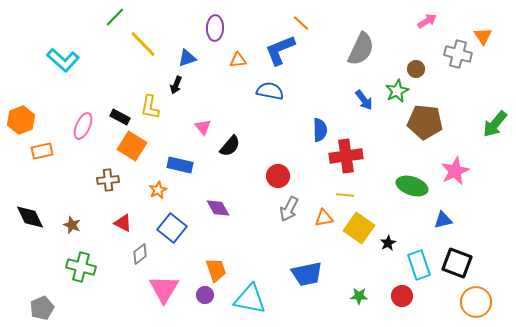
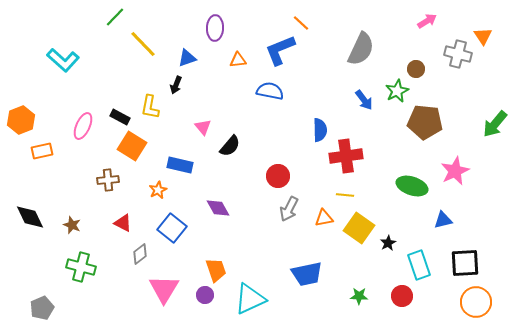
black square at (457, 263): moved 8 px right; rotated 24 degrees counterclockwise
cyan triangle at (250, 299): rotated 36 degrees counterclockwise
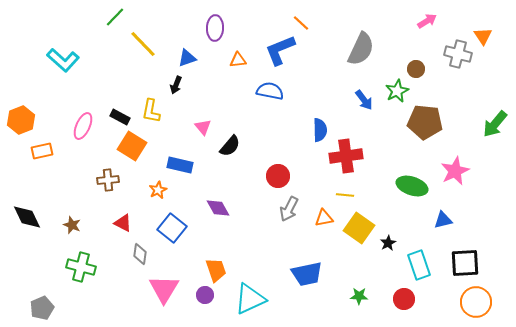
yellow L-shape at (150, 107): moved 1 px right, 4 px down
black diamond at (30, 217): moved 3 px left
gray diamond at (140, 254): rotated 45 degrees counterclockwise
red circle at (402, 296): moved 2 px right, 3 px down
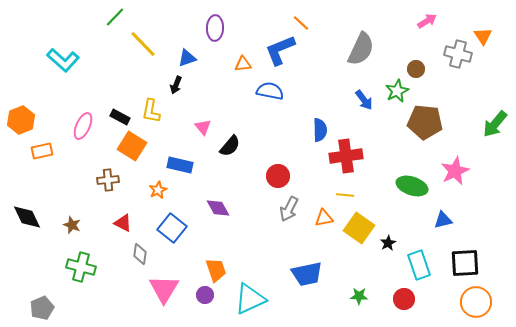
orange triangle at (238, 60): moved 5 px right, 4 px down
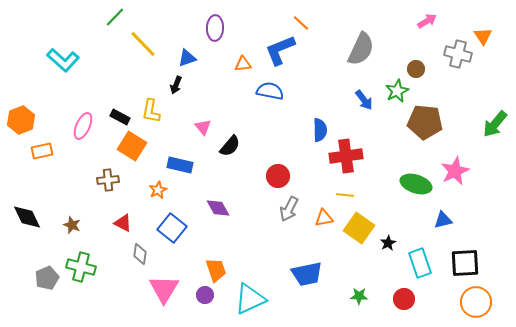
green ellipse at (412, 186): moved 4 px right, 2 px up
cyan rectangle at (419, 265): moved 1 px right, 2 px up
gray pentagon at (42, 308): moved 5 px right, 30 px up
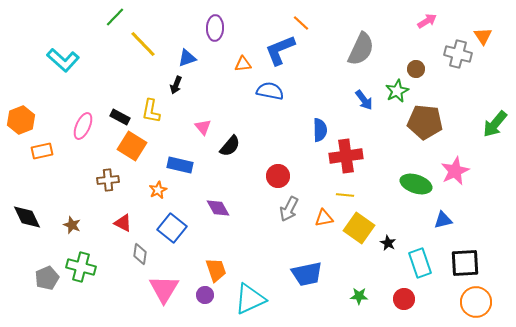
black star at (388, 243): rotated 14 degrees counterclockwise
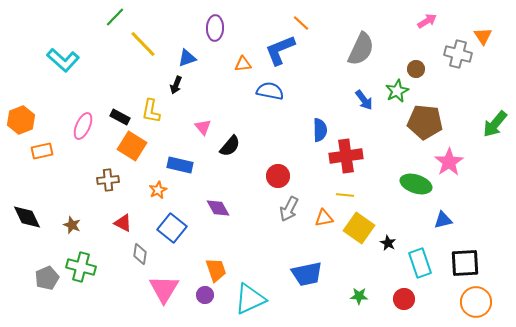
pink star at (455, 171): moved 6 px left, 9 px up; rotated 8 degrees counterclockwise
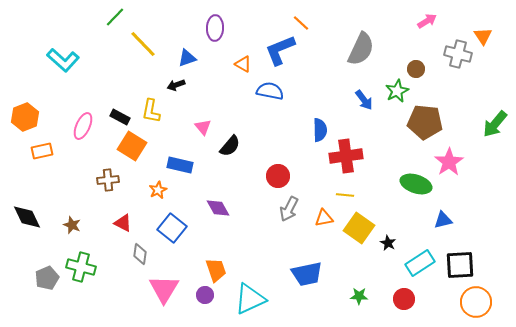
orange triangle at (243, 64): rotated 36 degrees clockwise
black arrow at (176, 85): rotated 48 degrees clockwise
orange hexagon at (21, 120): moved 4 px right, 3 px up
cyan rectangle at (420, 263): rotated 76 degrees clockwise
black square at (465, 263): moved 5 px left, 2 px down
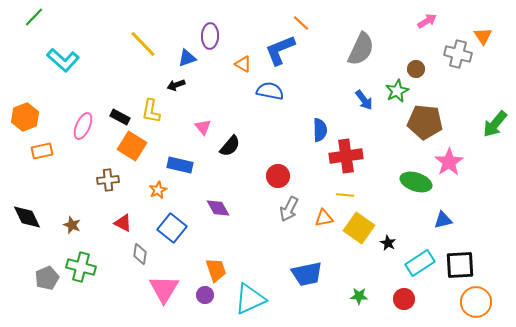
green line at (115, 17): moved 81 px left
purple ellipse at (215, 28): moved 5 px left, 8 px down
green ellipse at (416, 184): moved 2 px up
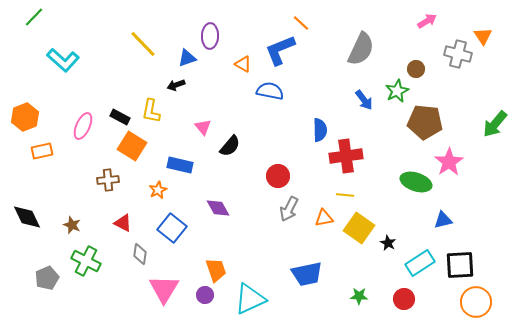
green cross at (81, 267): moved 5 px right, 6 px up; rotated 12 degrees clockwise
